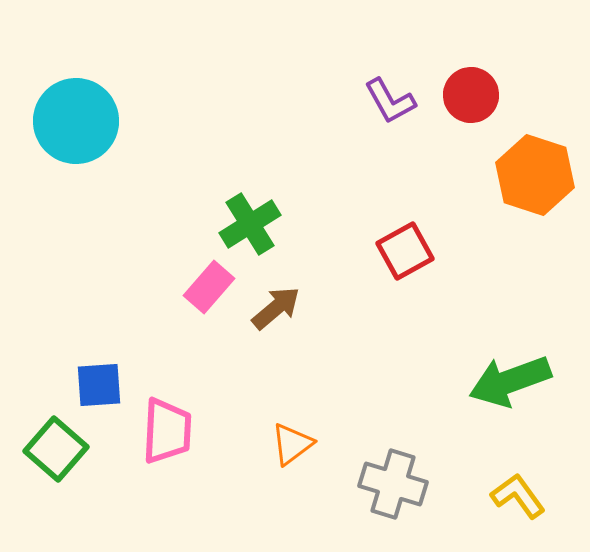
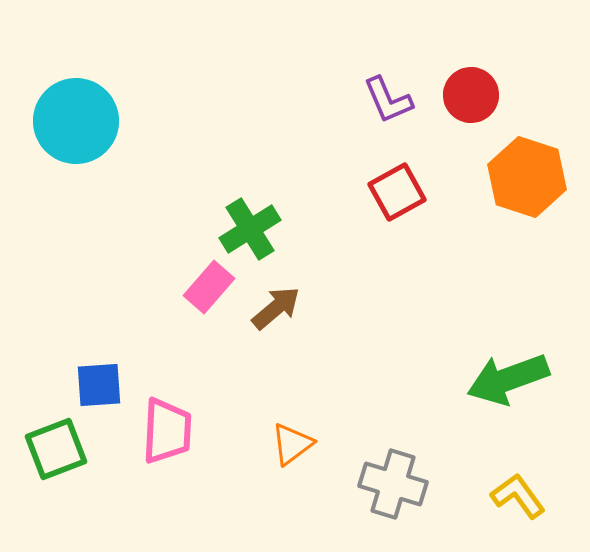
purple L-shape: moved 2 px left, 1 px up; rotated 6 degrees clockwise
orange hexagon: moved 8 px left, 2 px down
green cross: moved 5 px down
red square: moved 8 px left, 59 px up
green arrow: moved 2 px left, 2 px up
green square: rotated 28 degrees clockwise
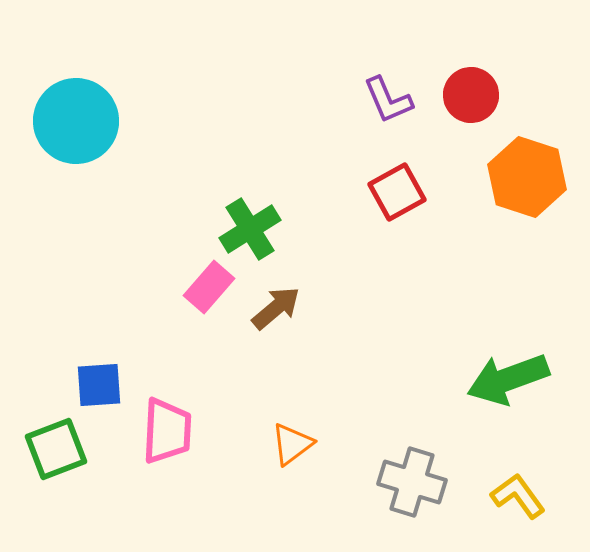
gray cross: moved 19 px right, 2 px up
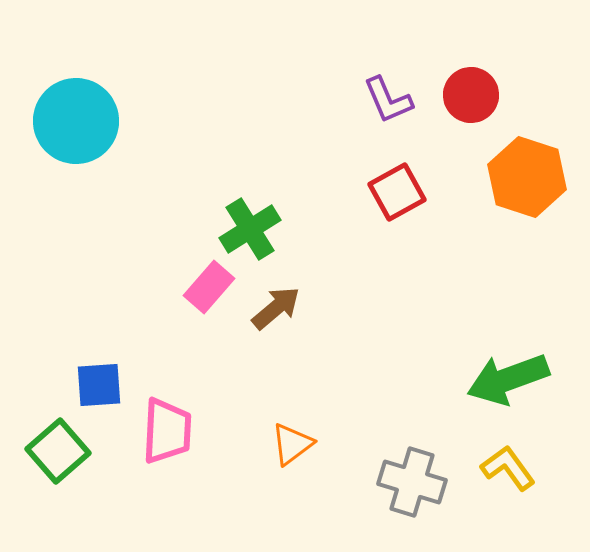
green square: moved 2 px right, 2 px down; rotated 20 degrees counterclockwise
yellow L-shape: moved 10 px left, 28 px up
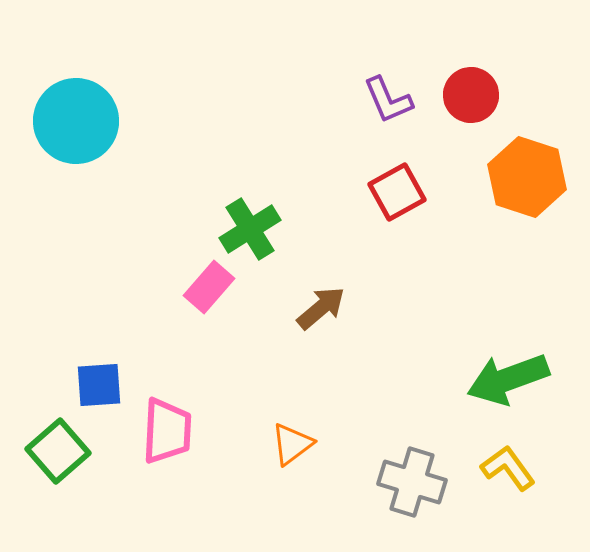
brown arrow: moved 45 px right
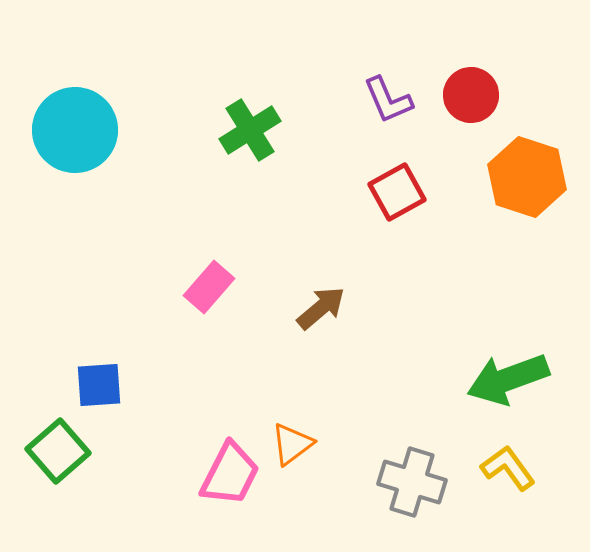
cyan circle: moved 1 px left, 9 px down
green cross: moved 99 px up
pink trapezoid: moved 63 px right, 43 px down; rotated 24 degrees clockwise
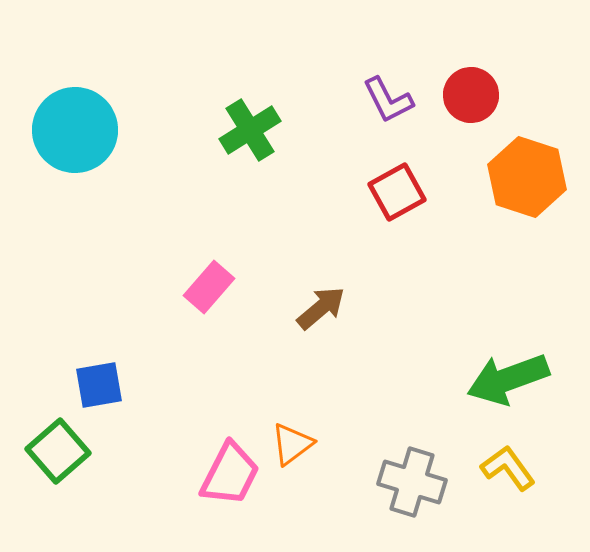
purple L-shape: rotated 4 degrees counterclockwise
blue square: rotated 6 degrees counterclockwise
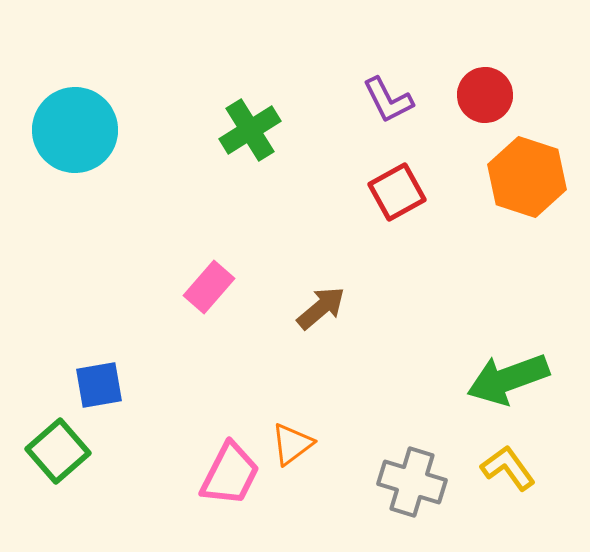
red circle: moved 14 px right
